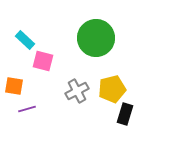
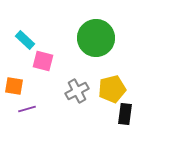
black rectangle: rotated 10 degrees counterclockwise
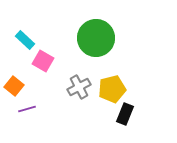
pink square: rotated 15 degrees clockwise
orange square: rotated 30 degrees clockwise
gray cross: moved 2 px right, 4 px up
black rectangle: rotated 15 degrees clockwise
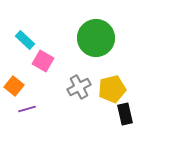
black rectangle: rotated 35 degrees counterclockwise
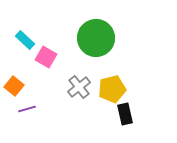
pink square: moved 3 px right, 4 px up
gray cross: rotated 10 degrees counterclockwise
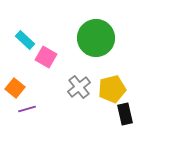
orange square: moved 1 px right, 2 px down
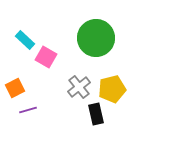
orange square: rotated 24 degrees clockwise
purple line: moved 1 px right, 1 px down
black rectangle: moved 29 px left
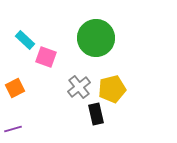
pink square: rotated 10 degrees counterclockwise
purple line: moved 15 px left, 19 px down
